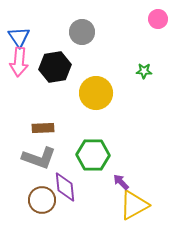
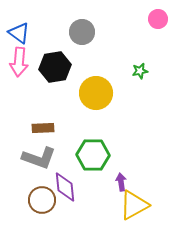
blue triangle: moved 4 px up; rotated 20 degrees counterclockwise
green star: moved 4 px left; rotated 14 degrees counterclockwise
purple arrow: rotated 36 degrees clockwise
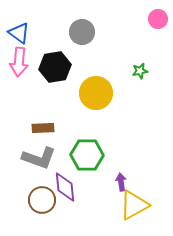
green hexagon: moved 6 px left
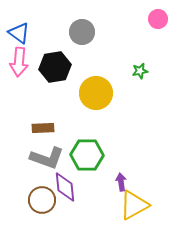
gray L-shape: moved 8 px right
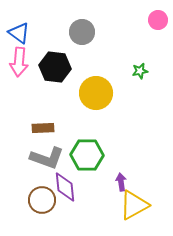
pink circle: moved 1 px down
black hexagon: rotated 16 degrees clockwise
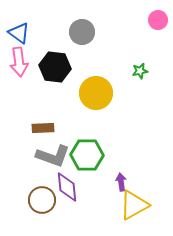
pink arrow: rotated 12 degrees counterclockwise
gray L-shape: moved 6 px right, 2 px up
purple diamond: moved 2 px right
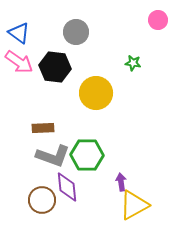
gray circle: moved 6 px left
pink arrow: rotated 48 degrees counterclockwise
green star: moved 7 px left, 8 px up; rotated 21 degrees clockwise
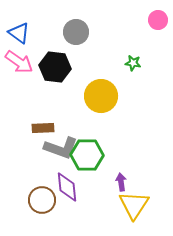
yellow circle: moved 5 px right, 3 px down
gray L-shape: moved 8 px right, 8 px up
yellow triangle: rotated 28 degrees counterclockwise
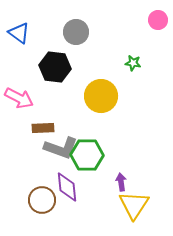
pink arrow: moved 36 px down; rotated 8 degrees counterclockwise
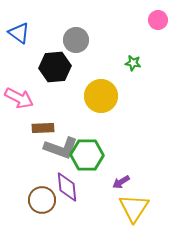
gray circle: moved 8 px down
black hexagon: rotated 12 degrees counterclockwise
purple arrow: rotated 114 degrees counterclockwise
yellow triangle: moved 3 px down
